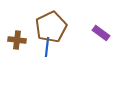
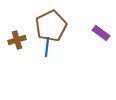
brown pentagon: moved 1 px up
brown cross: rotated 24 degrees counterclockwise
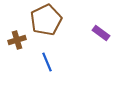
brown pentagon: moved 5 px left, 6 px up
blue line: moved 15 px down; rotated 30 degrees counterclockwise
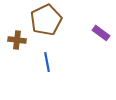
brown cross: rotated 24 degrees clockwise
blue line: rotated 12 degrees clockwise
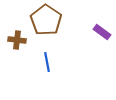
brown pentagon: rotated 12 degrees counterclockwise
purple rectangle: moved 1 px right, 1 px up
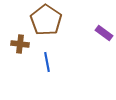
purple rectangle: moved 2 px right, 1 px down
brown cross: moved 3 px right, 4 px down
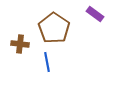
brown pentagon: moved 8 px right, 8 px down
purple rectangle: moved 9 px left, 19 px up
